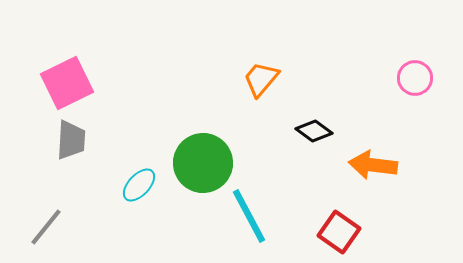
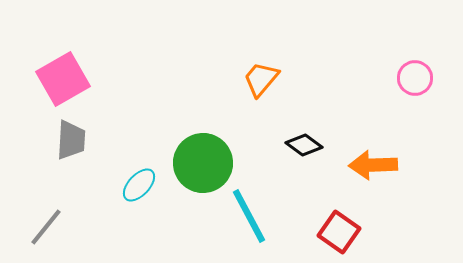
pink square: moved 4 px left, 4 px up; rotated 4 degrees counterclockwise
black diamond: moved 10 px left, 14 px down
orange arrow: rotated 9 degrees counterclockwise
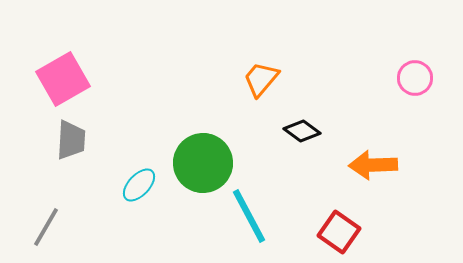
black diamond: moved 2 px left, 14 px up
gray line: rotated 9 degrees counterclockwise
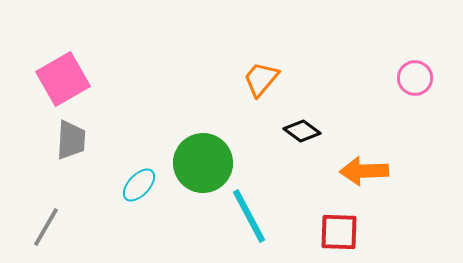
orange arrow: moved 9 px left, 6 px down
red square: rotated 33 degrees counterclockwise
